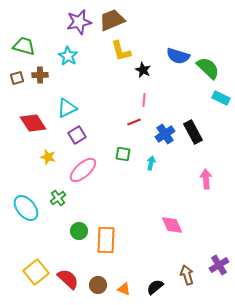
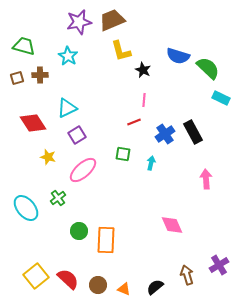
yellow square: moved 4 px down
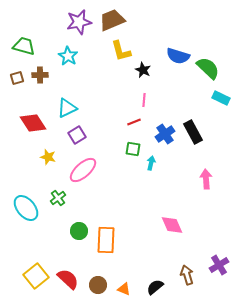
green square: moved 10 px right, 5 px up
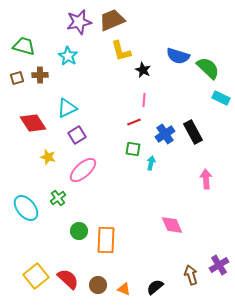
brown arrow: moved 4 px right
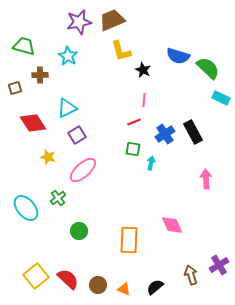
brown square: moved 2 px left, 10 px down
orange rectangle: moved 23 px right
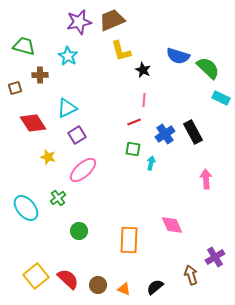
purple cross: moved 4 px left, 8 px up
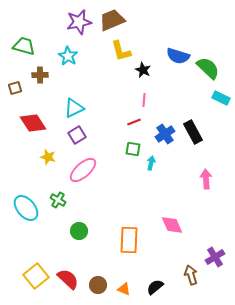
cyan triangle: moved 7 px right
green cross: moved 2 px down; rotated 21 degrees counterclockwise
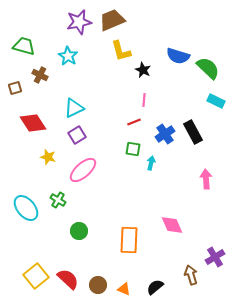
brown cross: rotated 28 degrees clockwise
cyan rectangle: moved 5 px left, 3 px down
